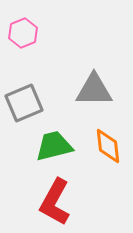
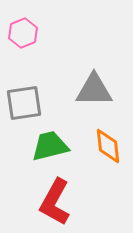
gray square: rotated 15 degrees clockwise
green trapezoid: moved 4 px left
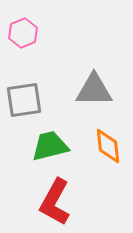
gray square: moved 3 px up
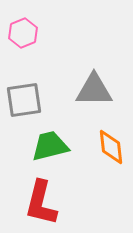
orange diamond: moved 3 px right, 1 px down
red L-shape: moved 14 px left, 1 px down; rotated 15 degrees counterclockwise
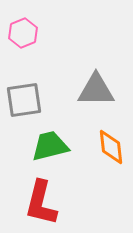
gray triangle: moved 2 px right
